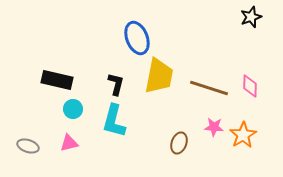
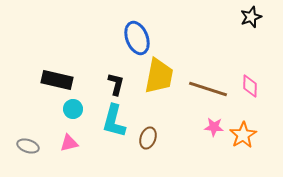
brown line: moved 1 px left, 1 px down
brown ellipse: moved 31 px left, 5 px up
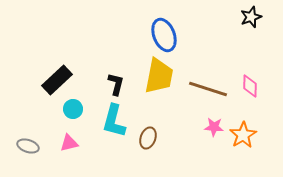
blue ellipse: moved 27 px right, 3 px up
black rectangle: rotated 56 degrees counterclockwise
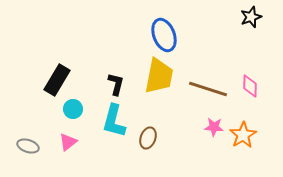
black rectangle: rotated 16 degrees counterclockwise
pink triangle: moved 1 px left, 1 px up; rotated 24 degrees counterclockwise
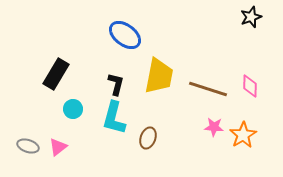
blue ellipse: moved 39 px left; rotated 32 degrees counterclockwise
black rectangle: moved 1 px left, 6 px up
cyan L-shape: moved 3 px up
pink triangle: moved 10 px left, 5 px down
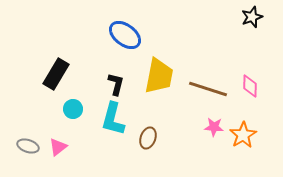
black star: moved 1 px right
cyan L-shape: moved 1 px left, 1 px down
